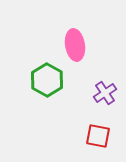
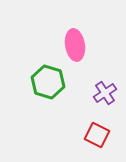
green hexagon: moved 1 px right, 2 px down; rotated 12 degrees counterclockwise
red square: moved 1 px left, 1 px up; rotated 15 degrees clockwise
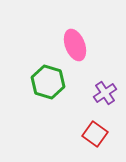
pink ellipse: rotated 12 degrees counterclockwise
red square: moved 2 px left, 1 px up; rotated 10 degrees clockwise
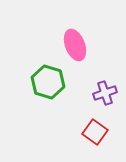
purple cross: rotated 15 degrees clockwise
red square: moved 2 px up
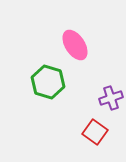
pink ellipse: rotated 12 degrees counterclockwise
purple cross: moved 6 px right, 5 px down
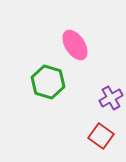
purple cross: rotated 10 degrees counterclockwise
red square: moved 6 px right, 4 px down
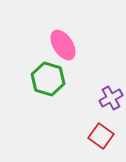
pink ellipse: moved 12 px left
green hexagon: moved 3 px up
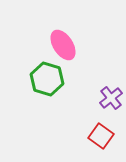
green hexagon: moved 1 px left
purple cross: rotated 10 degrees counterclockwise
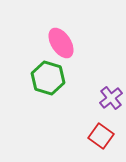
pink ellipse: moved 2 px left, 2 px up
green hexagon: moved 1 px right, 1 px up
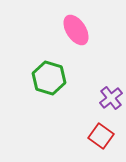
pink ellipse: moved 15 px right, 13 px up
green hexagon: moved 1 px right
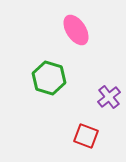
purple cross: moved 2 px left, 1 px up
red square: moved 15 px left; rotated 15 degrees counterclockwise
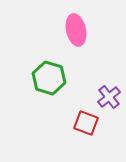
pink ellipse: rotated 20 degrees clockwise
red square: moved 13 px up
